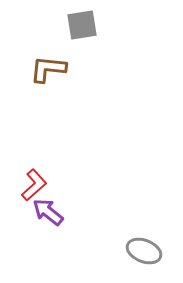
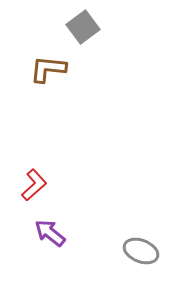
gray square: moved 1 px right, 2 px down; rotated 28 degrees counterclockwise
purple arrow: moved 2 px right, 21 px down
gray ellipse: moved 3 px left
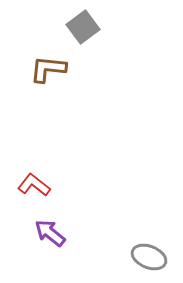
red L-shape: rotated 100 degrees counterclockwise
gray ellipse: moved 8 px right, 6 px down
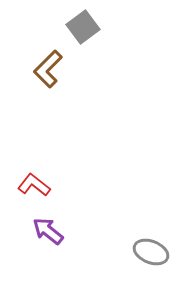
brown L-shape: rotated 51 degrees counterclockwise
purple arrow: moved 2 px left, 2 px up
gray ellipse: moved 2 px right, 5 px up
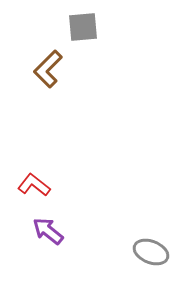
gray square: rotated 32 degrees clockwise
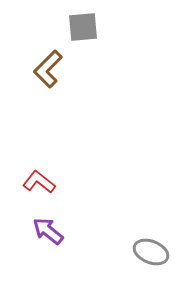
red L-shape: moved 5 px right, 3 px up
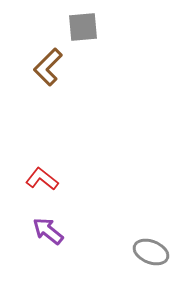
brown L-shape: moved 2 px up
red L-shape: moved 3 px right, 3 px up
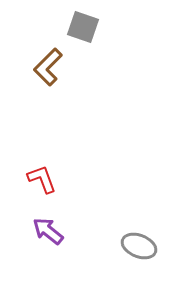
gray square: rotated 24 degrees clockwise
red L-shape: rotated 32 degrees clockwise
gray ellipse: moved 12 px left, 6 px up
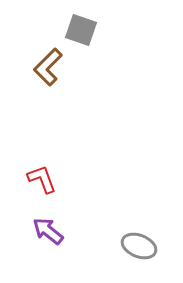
gray square: moved 2 px left, 3 px down
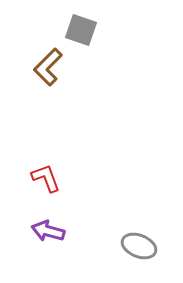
red L-shape: moved 4 px right, 1 px up
purple arrow: rotated 24 degrees counterclockwise
